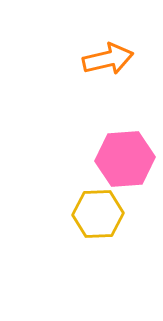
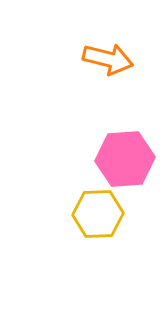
orange arrow: rotated 27 degrees clockwise
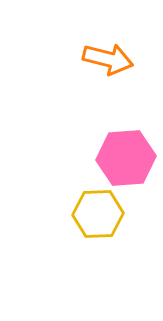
pink hexagon: moved 1 px right, 1 px up
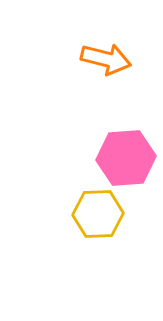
orange arrow: moved 2 px left
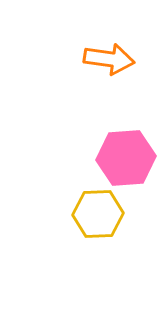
orange arrow: moved 3 px right; rotated 6 degrees counterclockwise
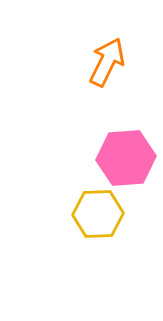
orange arrow: moved 2 px left, 3 px down; rotated 72 degrees counterclockwise
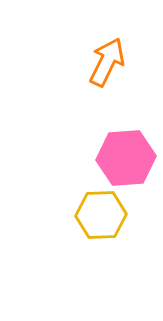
yellow hexagon: moved 3 px right, 1 px down
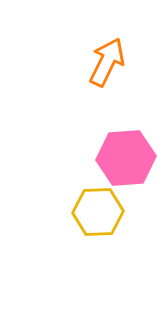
yellow hexagon: moved 3 px left, 3 px up
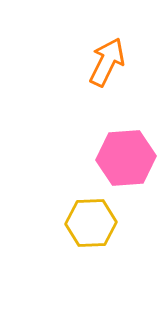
yellow hexagon: moved 7 px left, 11 px down
